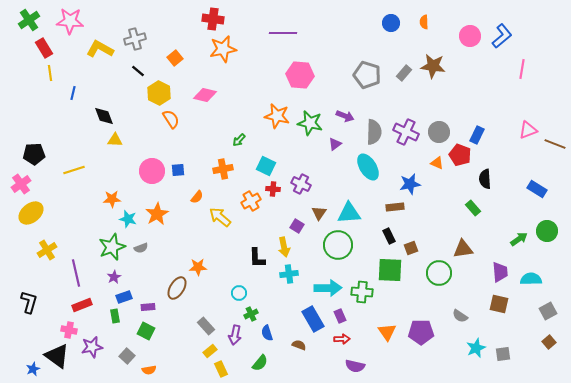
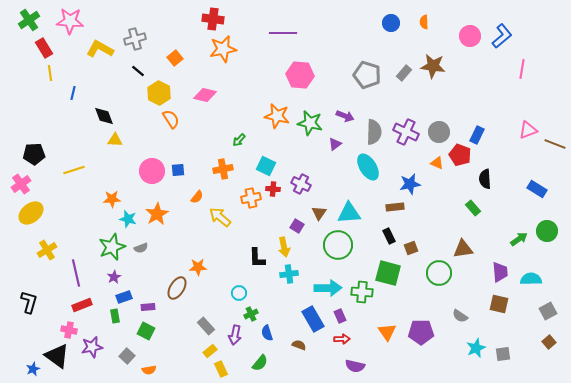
orange cross at (251, 201): moved 3 px up; rotated 18 degrees clockwise
green square at (390, 270): moved 2 px left, 3 px down; rotated 12 degrees clockwise
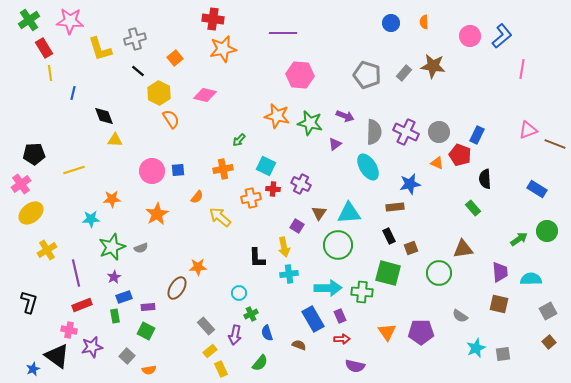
yellow L-shape at (100, 49): rotated 136 degrees counterclockwise
cyan star at (128, 219): moved 37 px left; rotated 18 degrees counterclockwise
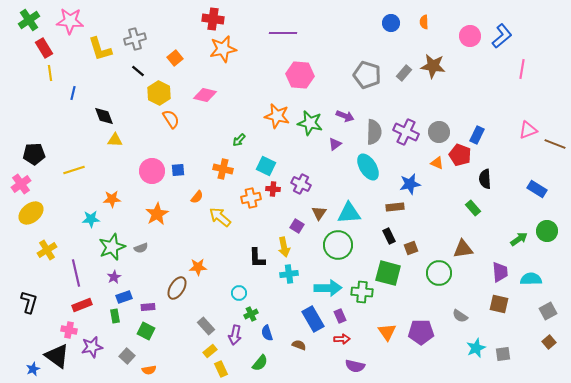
orange cross at (223, 169): rotated 24 degrees clockwise
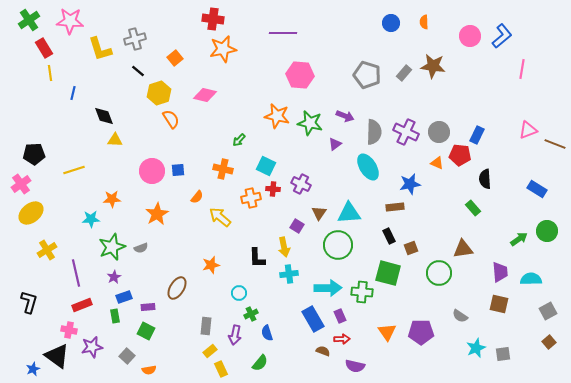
yellow hexagon at (159, 93): rotated 15 degrees clockwise
red pentagon at (460, 155): rotated 15 degrees counterclockwise
orange star at (198, 267): moved 13 px right, 2 px up; rotated 12 degrees counterclockwise
gray rectangle at (206, 326): rotated 48 degrees clockwise
brown semicircle at (299, 345): moved 24 px right, 6 px down
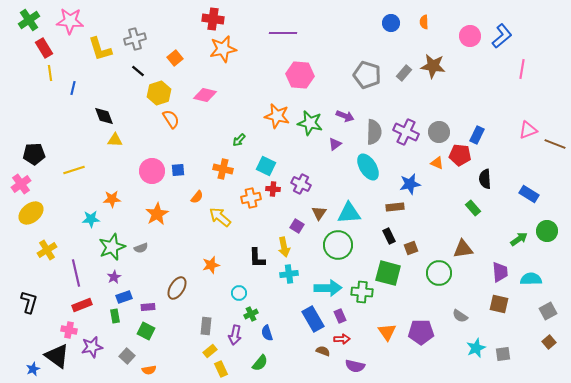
blue line at (73, 93): moved 5 px up
blue rectangle at (537, 189): moved 8 px left, 5 px down
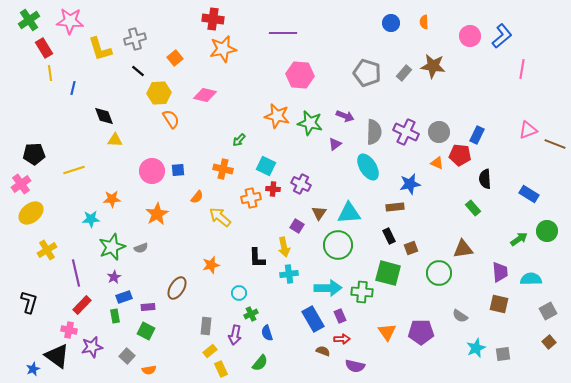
gray pentagon at (367, 75): moved 2 px up
yellow hexagon at (159, 93): rotated 15 degrees clockwise
red rectangle at (82, 305): rotated 24 degrees counterclockwise
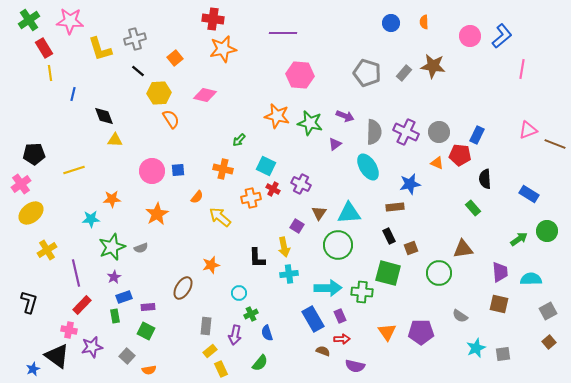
blue line at (73, 88): moved 6 px down
red cross at (273, 189): rotated 24 degrees clockwise
brown ellipse at (177, 288): moved 6 px right
